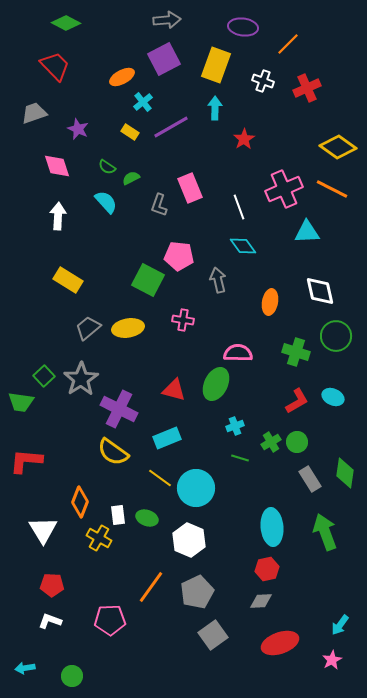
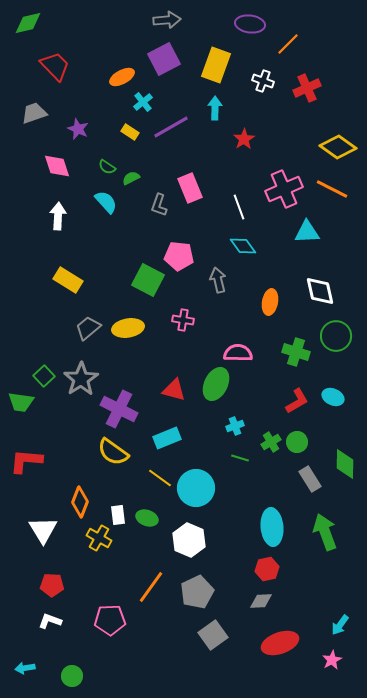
green diamond at (66, 23): moved 38 px left; rotated 40 degrees counterclockwise
purple ellipse at (243, 27): moved 7 px right, 3 px up
green diamond at (345, 473): moved 9 px up; rotated 8 degrees counterclockwise
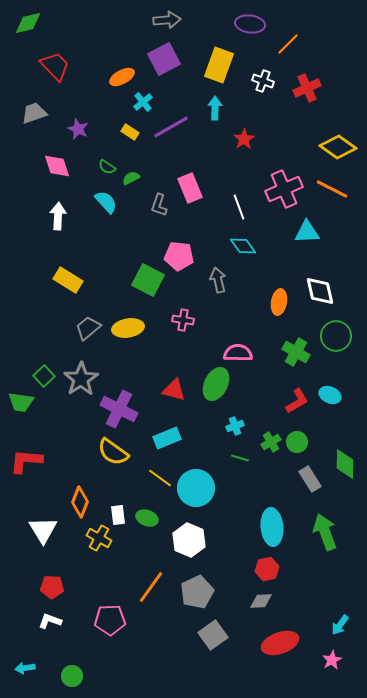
yellow rectangle at (216, 65): moved 3 px right
orange ellipse at (270, 302): moved 9 px right
green cross at (296, 352): rotated 12 degrees clockwise
cyan ellipse at (333, 397): moved 3 px left, 2 px up
red pentagon at (52, 585): moved 2 px down
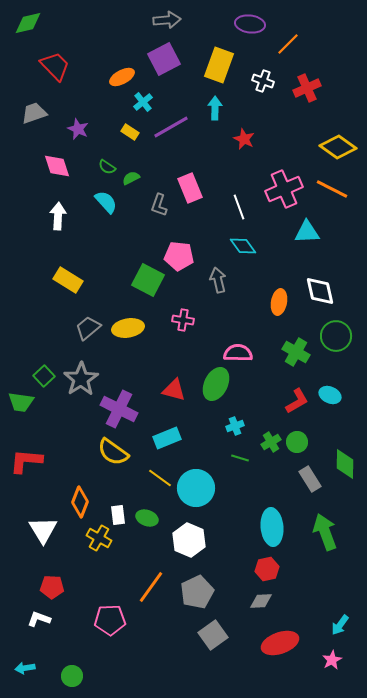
red star at (244, 139): rotated 15 degrees counterclockwise
white L-shape at (50, 621): moved 11 px left, 2 px up
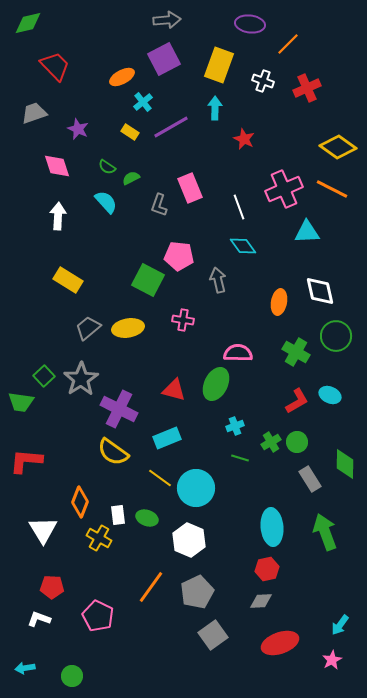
pink pentagon at (110, 620): moved 12 px left, 4 px up; rotated 28 degrees clockwise
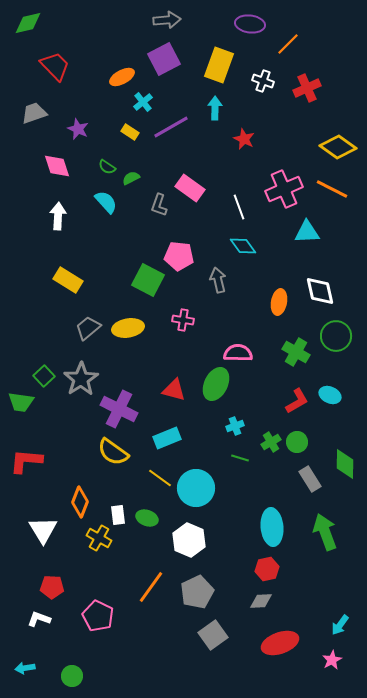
pink rectangle at (190, 188): rotated 32 degrees counterclockwise
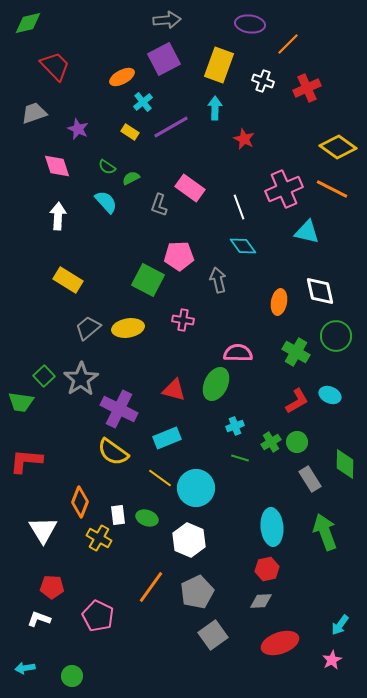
cyan triangle at (307, 232): rotated 16 degrees clockwise
pink pentagon at (179, 256): rotated 8 degrees counterclockwise
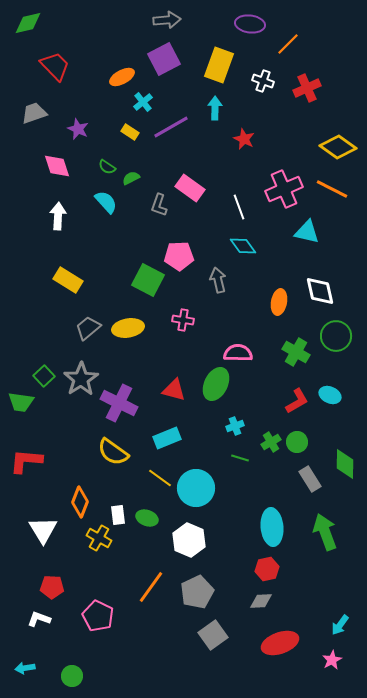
purple cross at (119, 409): moved 6 px up
